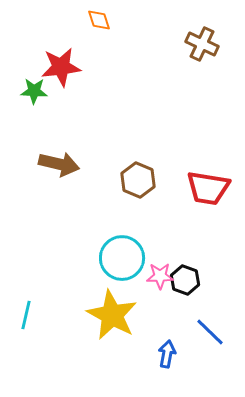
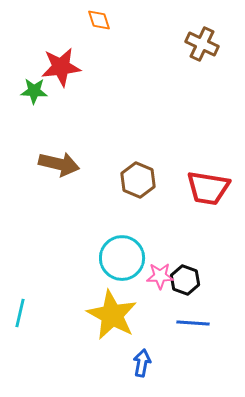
cyan line: moved 6 px left, 2 px up
blue line: moved 17 px left, 9 px up; rotated 40 degrees counterclockwise
blue arrow: moved 25 px left, 9 px down
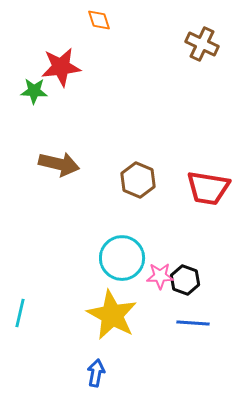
blue arrow: moved 46 px left, 10 px down
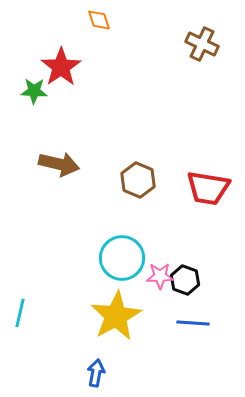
red star: rotated 27 degrees counterclockwise
yellow star: moved 4 px right, 1 px down; rotated 15 degrees clockwise
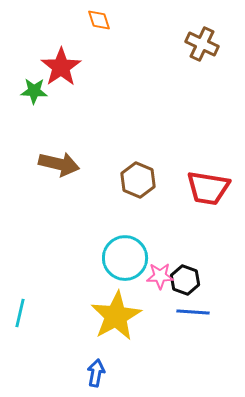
cyan circle: moved 3 px right
blue line: moved 11 px up
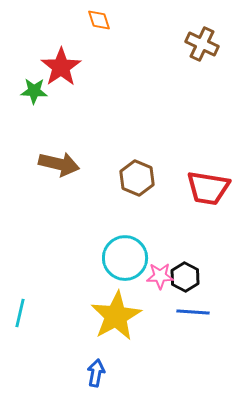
brown hexagon: moved 1 px left, 2 px up
black hexagon: moved 3 px up; rotated 8 degrees clockwise
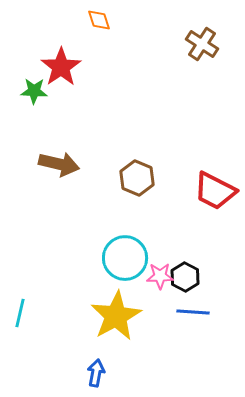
brown cross: rotated 8 degrees clockwise
red trapezoid: moved 7 px right, 3 px down; rotated 18 degrees clockwise
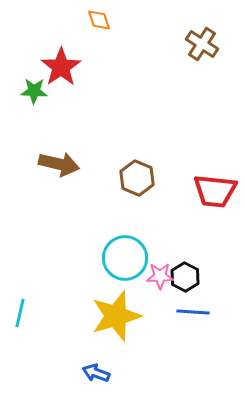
red trapezoid: rotated 21 degrees counterclockwise
yellow star: rotated 12 degrees clockwise
blue arrow: rotated 80 degrees counterclockwise
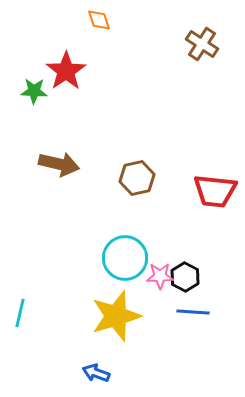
red star: moved 5 px right, 4 px down
brown hexagon: rotated 24 degrees clockwise
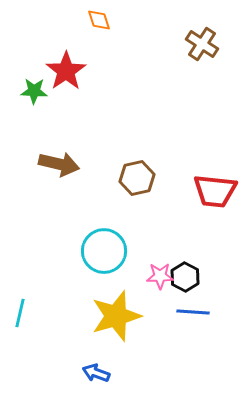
cyan circle: moved 21 px left, 7 px up
